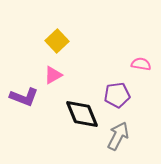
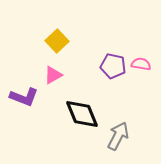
purple pentagon: moved 4 px left, 29 px up; rotated 20 degrees clockwise
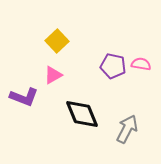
gray arrow: moved 9 px right, 7 px up
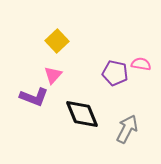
purple pentagon: moved 2 px right, 7 px down
pink triangle: rotated 18 degrees counterclockwise
purple L-shape: moved 10 px right
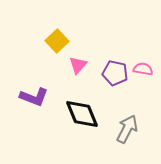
pink semicircle: moved 2 px right, 5 px down
pink triangle: moved 25 px right, 10 px up
